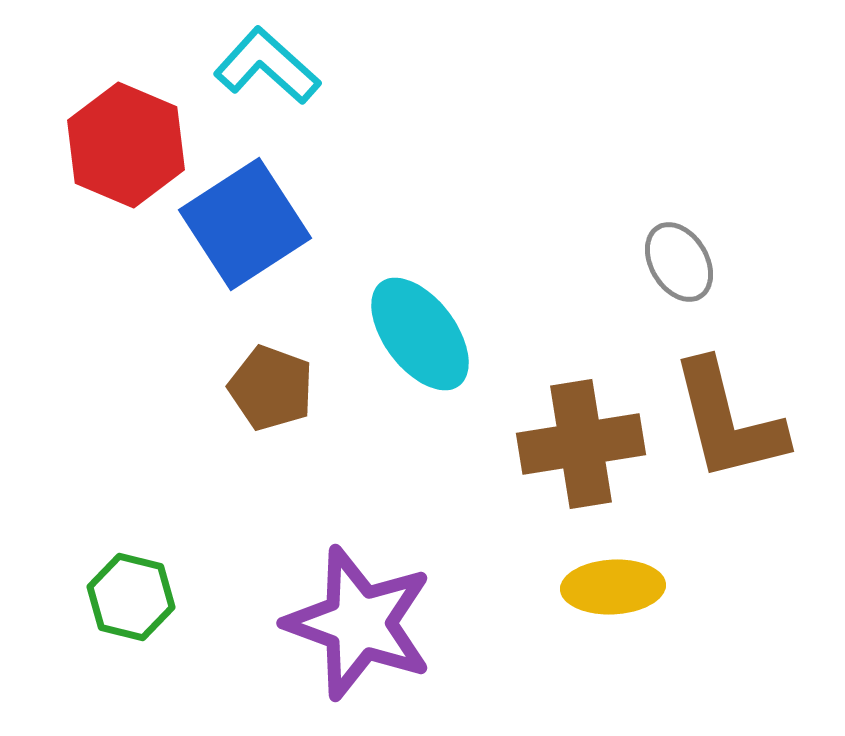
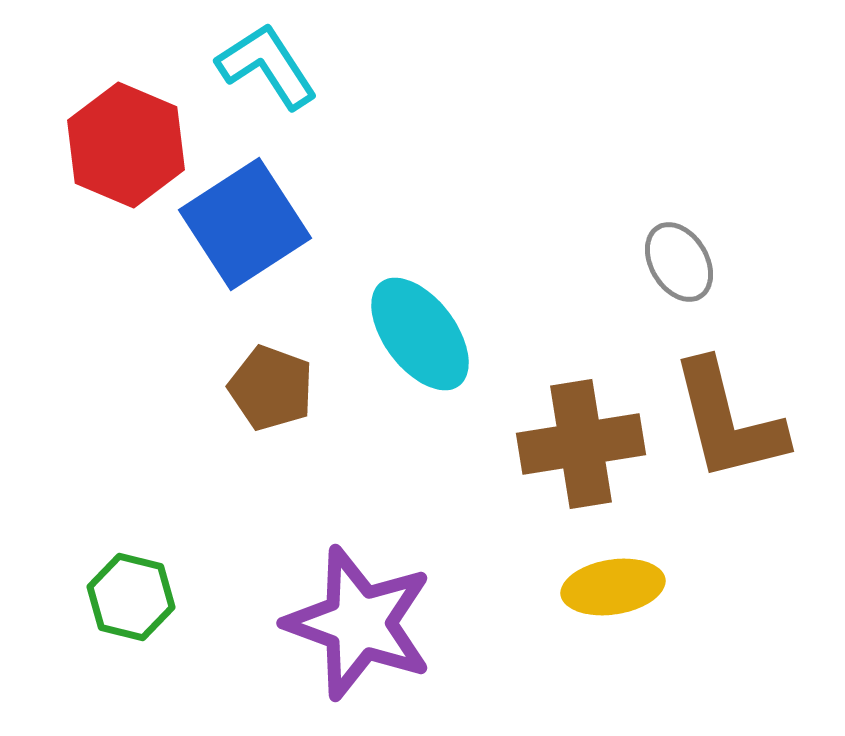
cyan L-shape: rotated 15 degrees clockwise
yellow ellipse: rotated 6 degrees counterclockwise
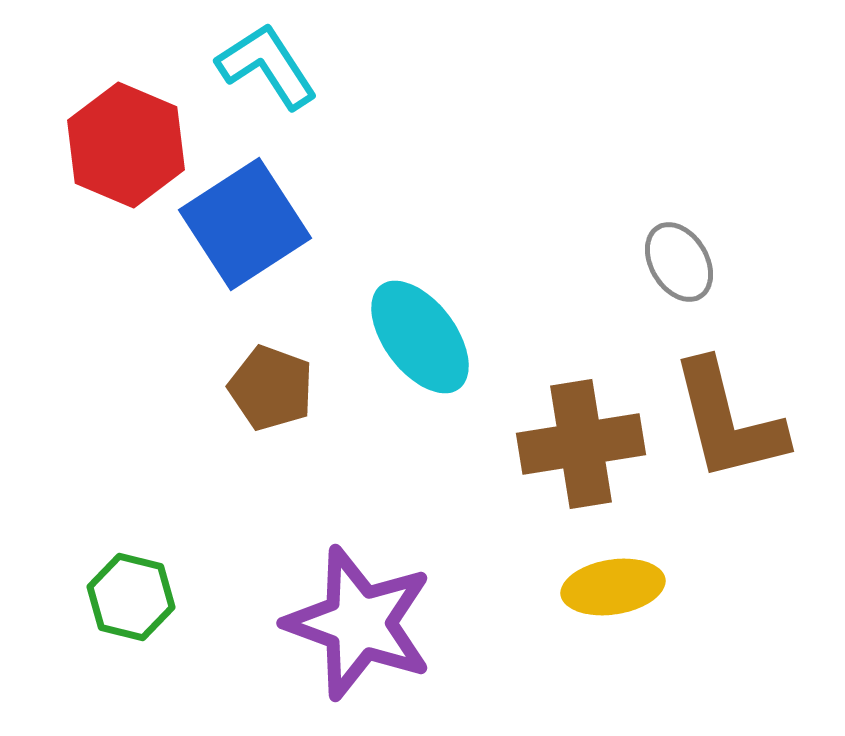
cyan ellipse: moved 3 px down
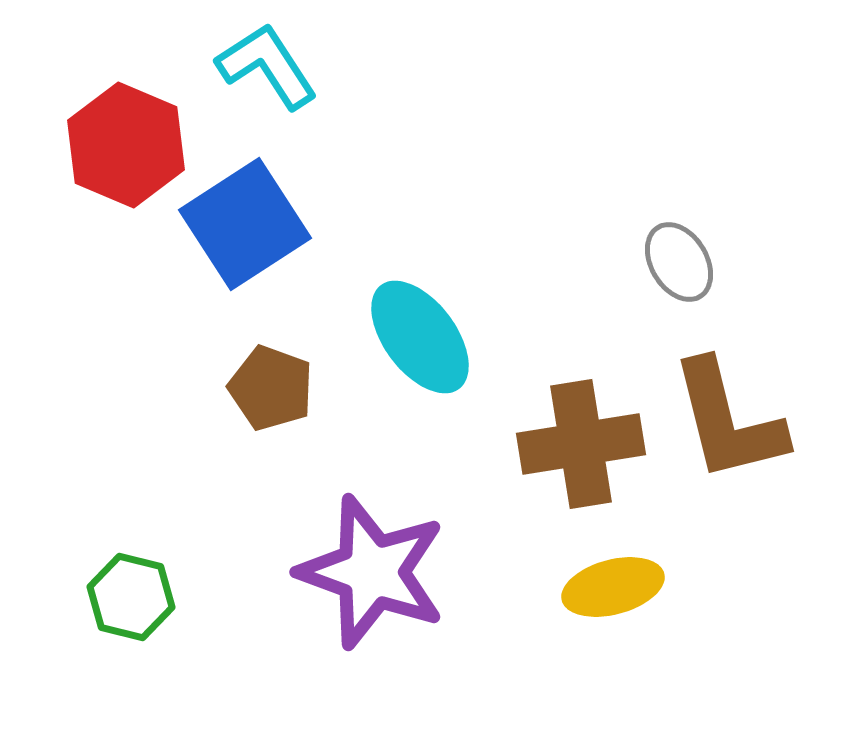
yellow ellipse: rotated 6 degrees counterclockwise
purple star: moved 13 px right, 51 px up
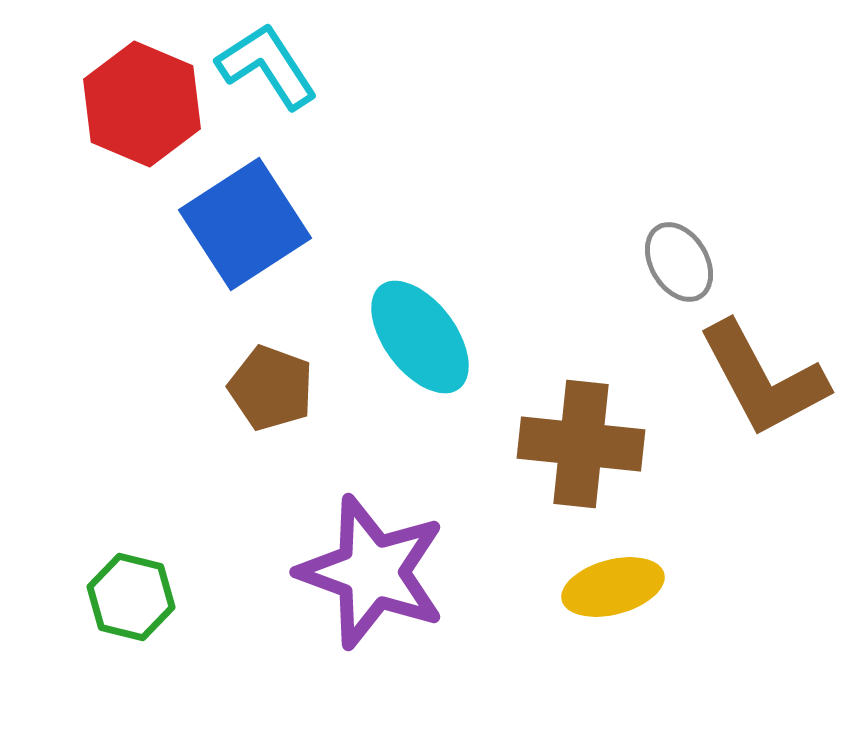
red hexagon: moved 16 px right, 41 px up
brown L-shape: moved 35 px right, 42 px up; rotated 14 degrees counterclockwise
brown cross: rotated 15 degrees clockwise
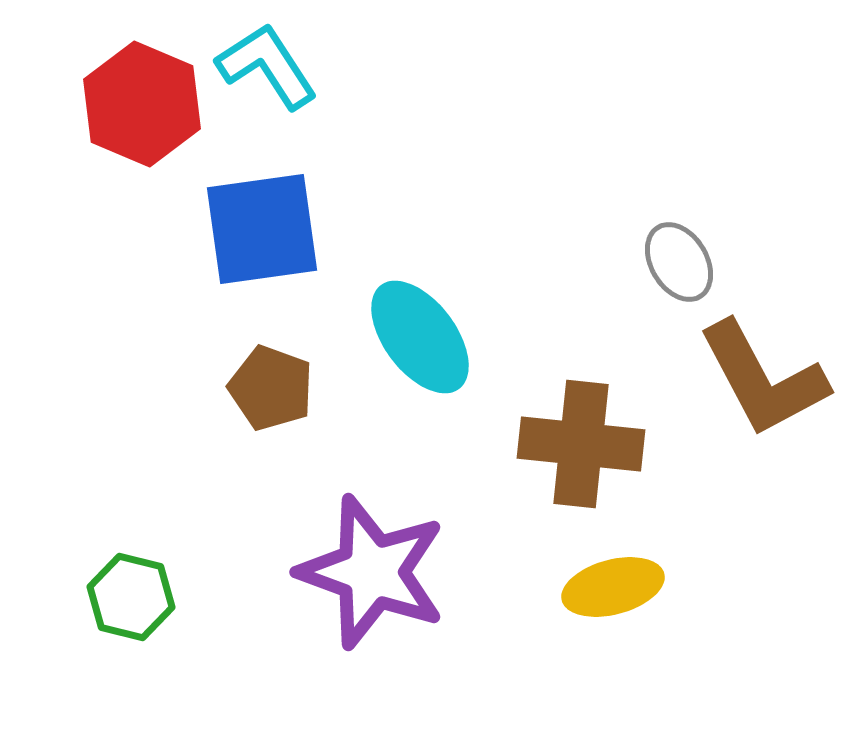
blue square: moved 17 px right, 5 px down; rotated 25 degrees clockwise
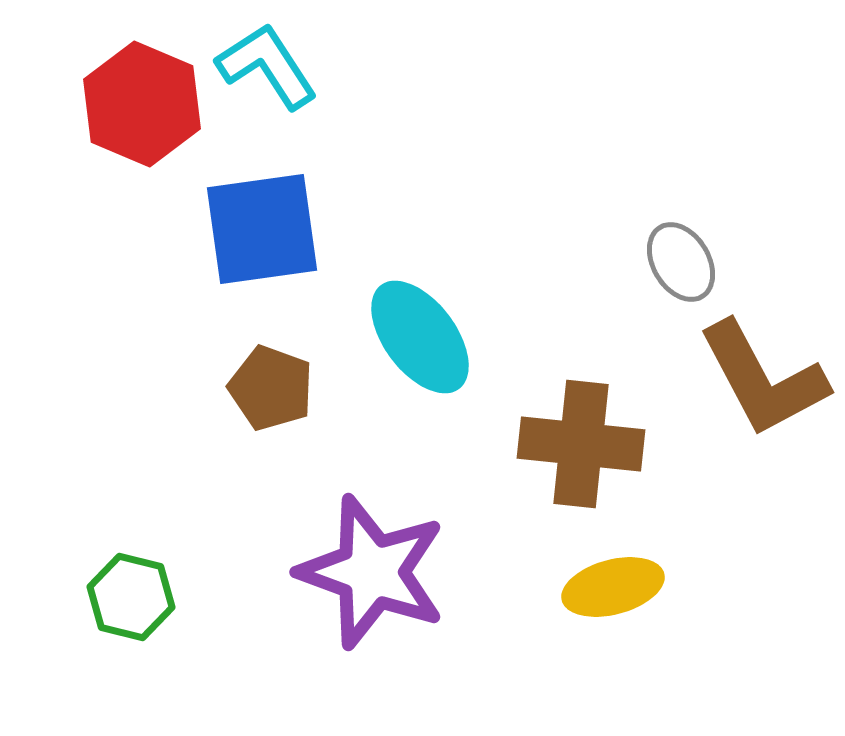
gray ellipse: moved 2 px right
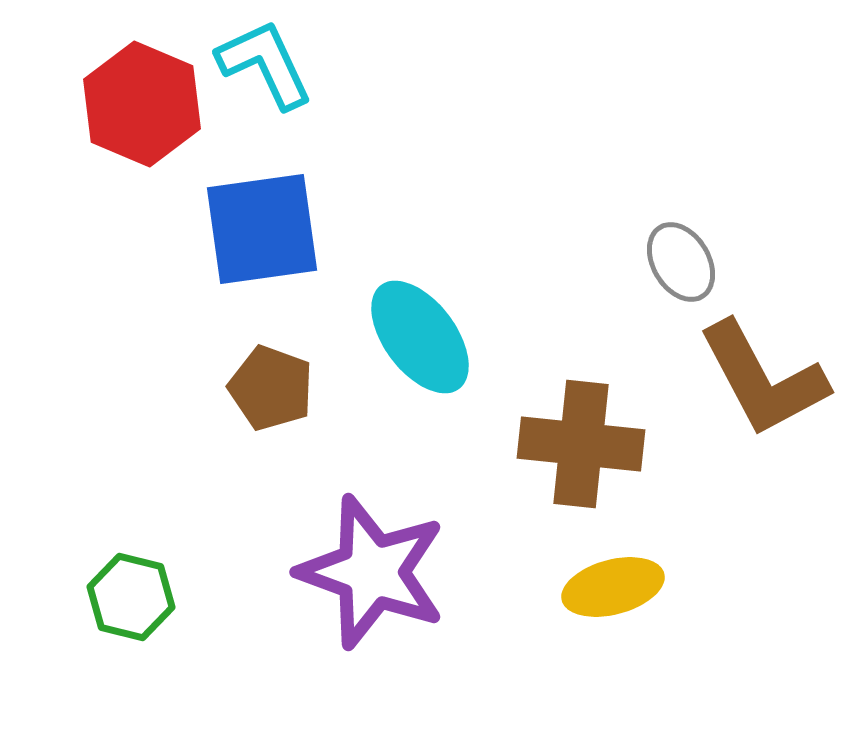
cyan L-shape: moved 2 px left, 2 px up; rotated 8 degrees clockwise
